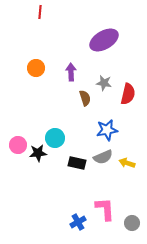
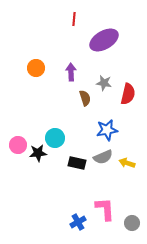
red line: moved 34 px right, 7 px down
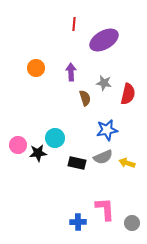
red line: moved 5 px down
blue cross: rotated 28 degrees clockwise
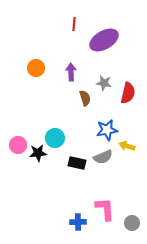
red semicircle: moved 1 px up
yellow arrow: moved 17 px up
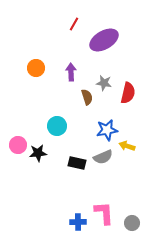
red line: rotated 24 degrees clockwise
brown semicircle: moved 2 px right, 1 px up
cyan circle: moved 2 px right, 12 px up
pink L-shape: moved 1 px left, 4 px down
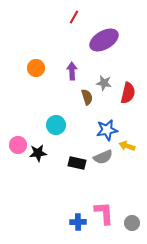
red line: moved 7 px up
purple arrow: moved 1 px right, 1 px up
cyan circle: moved 1 px left, 1 px up
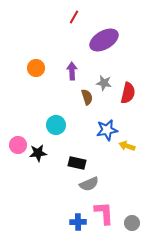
gray semicircle: moved 14 px left, 27 px down
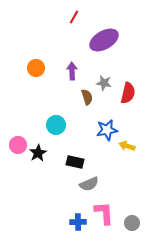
black star: rotated 24 degrees counterclockwise
black rectangle: moved 2 px left, 1 px up
